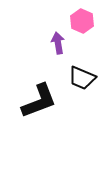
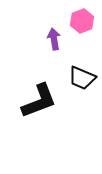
pink hexagon: rotated 15 degrees clockwise
purple arrow: moved 4 px left, 4 px up
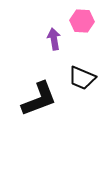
pink hexagon: rotated 25 degrees clockwise
black L-shape: moved 2 px up
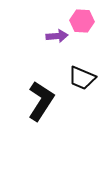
purple arrow: moved 3 px right, 3 px up; rotated 95 degrees clockwise
black L-shape: moved 2 px right, 2 px down; rotated 36 degrees counterclockwise
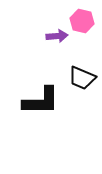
pink hexagon: rotated 10 degrees clockwise
black L-shape: rotated 57 degrees clockwise
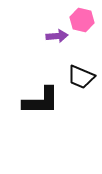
pink hexagon: moved 1 px up
black trapezoid: moved 1 px left, 1 px up
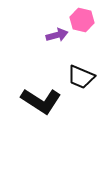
purple arrow: moved 1 px up; rotated 10 degrees counterclockwise
black L-shape: rotated 33 degrees clockwise
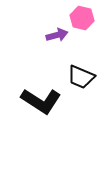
pink hexagon: moved 2 px up
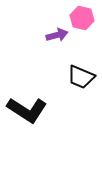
black L-shape: moved 14 px left, 9 px down
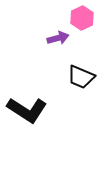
pink hexagon: rotated 20 degrees clockwise
purple arrow: moved 1 px right, 3 px down
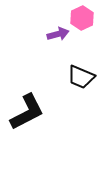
purple arrow: moved 4 px up
black L-shape: moved 2 px down; rotated 60 degrees counterclockwise
